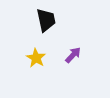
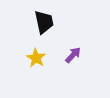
black trapezoid: moved 2 px left, 2 px down
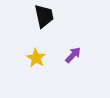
black trapezoid: moved 6 px up
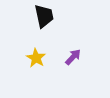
purple arrow: moved 2 px down
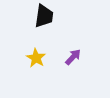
black trapezoid: rotated 20 degrees clockwise
